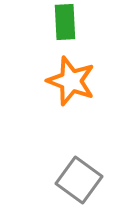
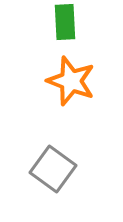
gray square: moved 26 px left, 11 px up
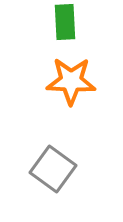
orange star: rotated 18 degrees counterclockwise
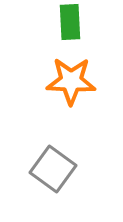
green rectangle: moved 5 px right
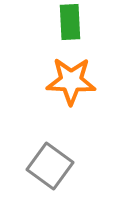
gray square: moved 3 px left, 3 px up
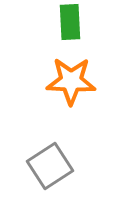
gray square: rotated 21 degrees clockwise
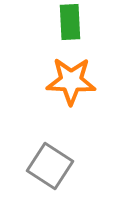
gray square: rotated 24 degrees counterclockwise
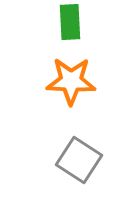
gray square: moved 29 px right, 6 px up
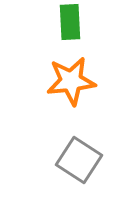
orange star: rotated 9 degrees counterclockwise
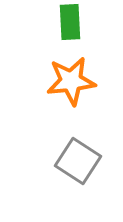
gray square: moved 1 px left, 1 px down
